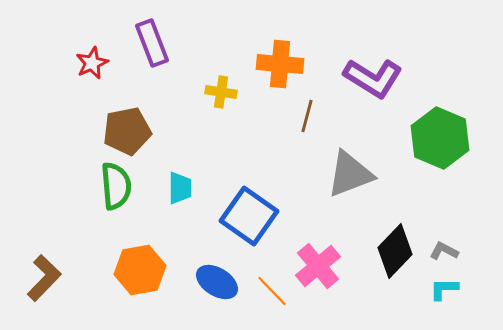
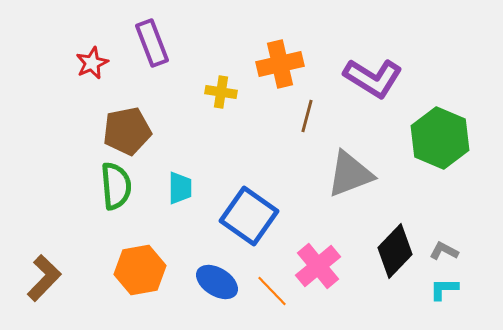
orange cross: rotated 18 degrees counterclockwise
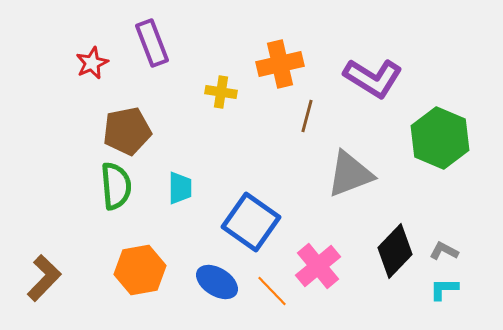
blue square: moved 2 px right, 6 px down
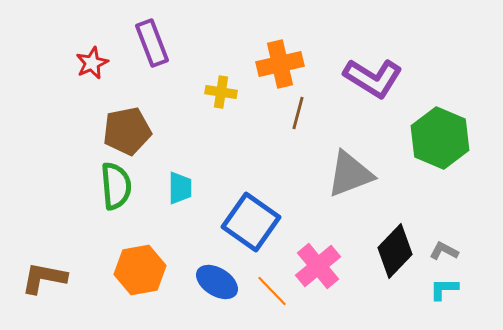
brown line: moved 9 px left, 3 px up
brown L-shape: rotated 123 degrees counterclockwise
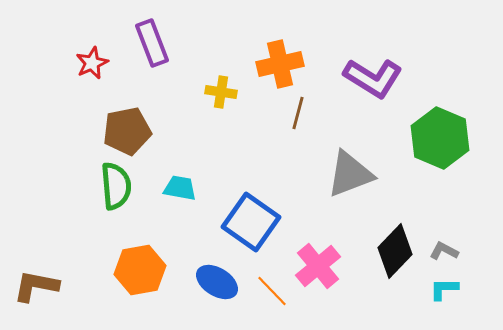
cyan trapezoid: rotated 80 degrees counterclockwise
brown L-shape: moved 8 px left, 8 px down
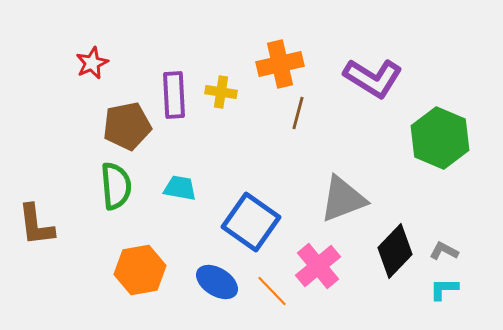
purple rectangle: moved 22 px right, 52 px down; rotated 18 degrees clockwise
brown pentagon: moved 5 px up
gray triangle: moved 7 px left, 25 px down
brown L-shape: moved 61 px up; rotated 108 degrees counterclockwise
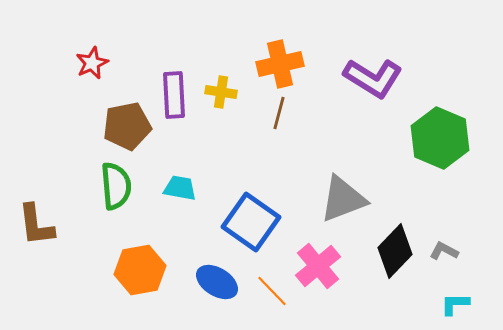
brown line: moved 19 px left
cyan L-shape: moved 11 px right, 15 px down
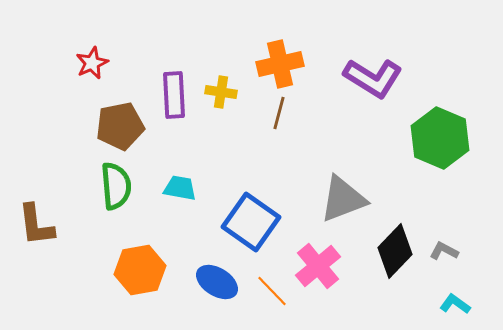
brown pentagon: moved 7 px left
cyan L-shape: rotated 36 degrees clockwise
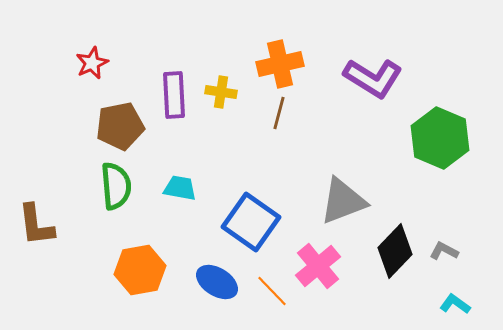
gray triangle: moved 2 px down
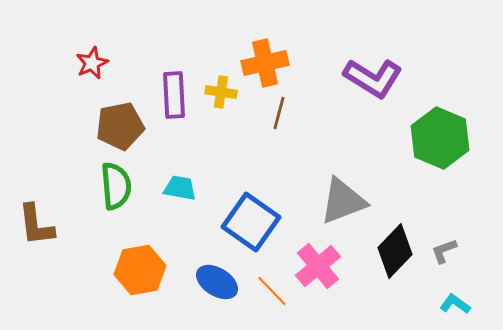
orange cross: moved 15 px left, 1 px up
gray L-shape: rotated 48 degrees counterclockwise
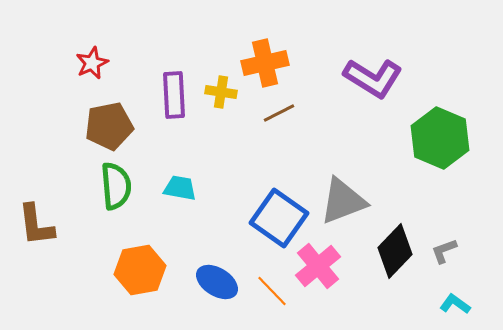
brown line: rotated 48 degrees clockwise
brown pentagon: moved 11 px left
blue square: moved 28 px right, 4 px up
